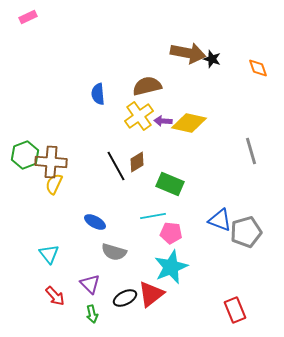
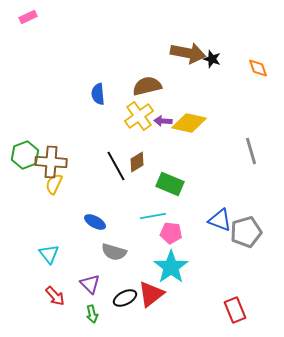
cyan star: rotated 12 degrees counterclockwise
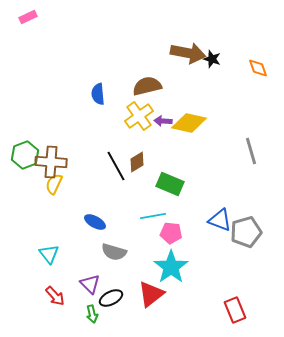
black ellipse: moved 14 px left
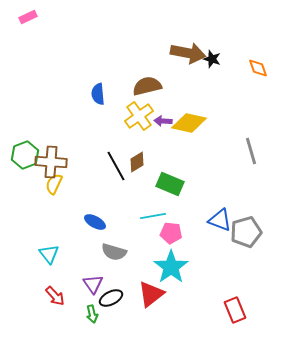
purple triangle: moved 3 px right; rotated 10 degrees clockwise
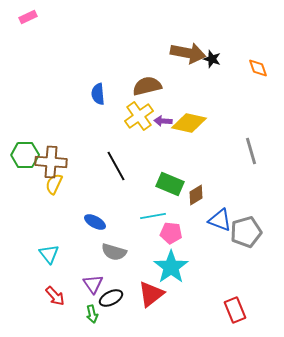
green hexagon: rotated 20 degrees clockwise
brown diamond: moved 59 px right, 33 px down
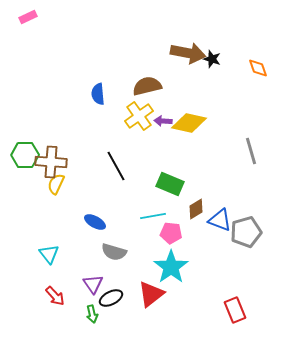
yellow semicircle: moved 2 px right
brown diamond: moved 14 px down
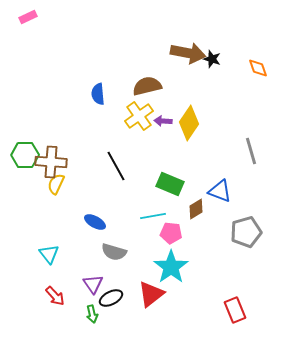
yellow diamond: rotated 68 degrees counterclockwise
blue triangle: moved 29 px up
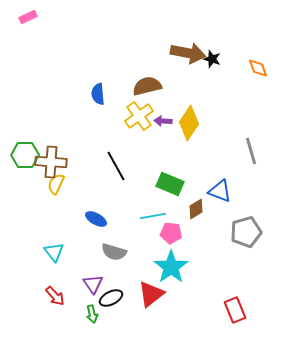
blue ellipse: moved 1 px right, 3 px up
cyan triangle: moved 5 px right, 2 px up
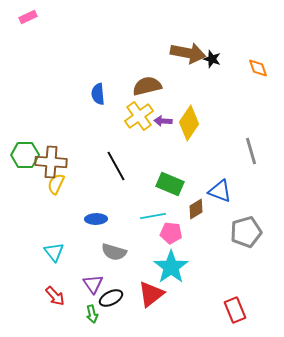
blue ellipse: rotated 30 degrees counterclockwise
